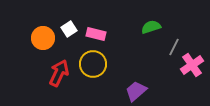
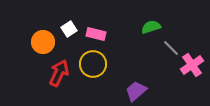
orange circle: moved 4 px down
gray line: moved 3 px left, 1 px down; rotated 72 degrees counterclockwise
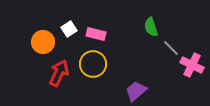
green semicircle: rotated 90 degrees counterclockwise
pink cross: rotated 30 degrees counterclockwise
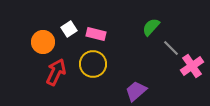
green semicircle: rotated 60 degrees clockwise
pink cross: moved 1 px down; rotated 30 degrees clockwise
red arrow: moved 3 px left, 1 px up
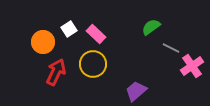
green semicircle: rotated 12 degrees clockwise
pink rectangle: rotated 30 degrees clockwise
gray line: rotated 18 degrees counterclockwise
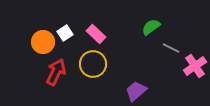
white square: moved 4 px left, 4 px down
pink cross: moved 3 px right
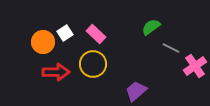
red arrow: rotated 64 degrees clockwise
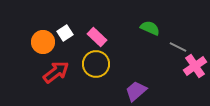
green semicircle: moved 1 px left, 1 px down; rotated 60 degrees clockwise
pink rectangle: moved 1 px right, 3 px down
gray line: moved 7 px right, 1 px up
yellow circle: moved 3 px right
red arrow: rotated 36 degrees counterclockwise
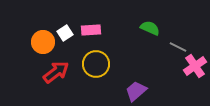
pink rectangle: moved 6 px left, 7 px up; rotated 48 degrees counterclockwise
